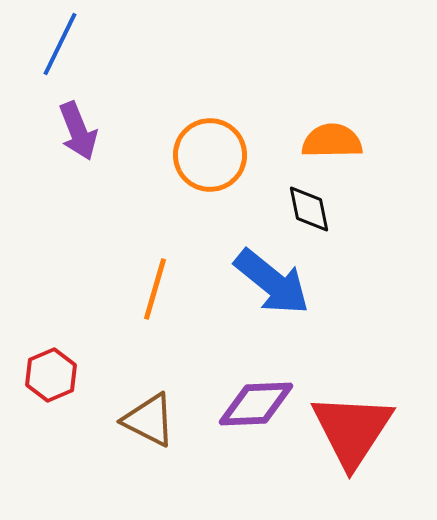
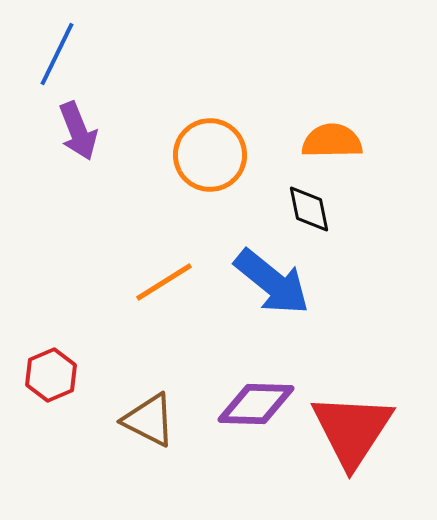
blue line: moved 3 px left, 10 px down
orange line: moved 9 px right, 7 px up; rotated 42 degrees clockwise
purple diamond: rotated 4 degrees clockwise
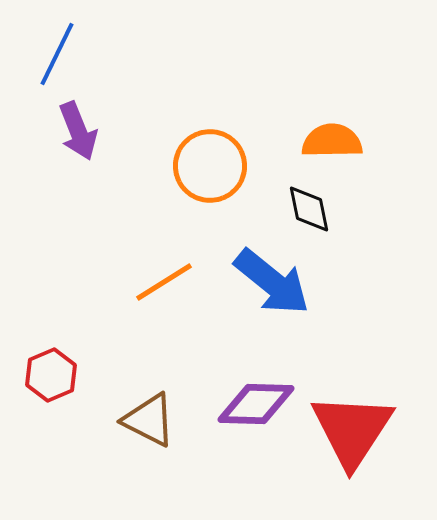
orange circle: moved 11 px down
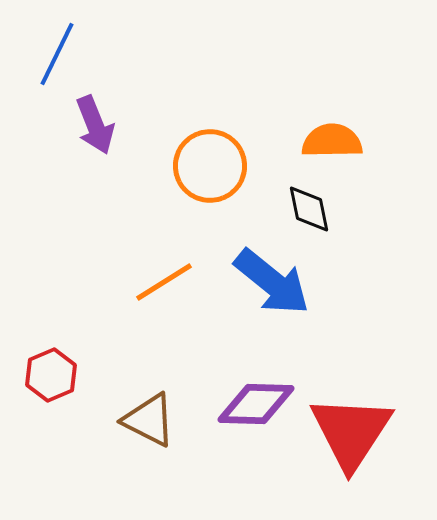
purple arrow: moved 17 px right, 6 px up
red triangle: moved 1 px left, 2 px down
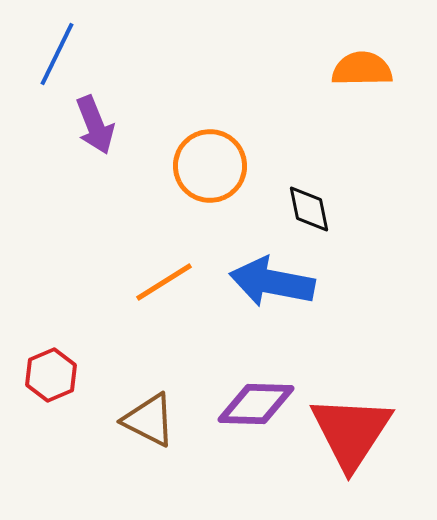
orange semicircle: moved 30 px right, 72 px up
blue arrow: rotated 152 degrees clockwise
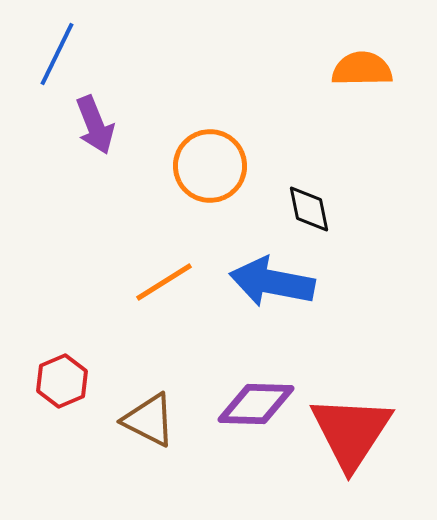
red hexagon: moved 11 px right, 6 px down
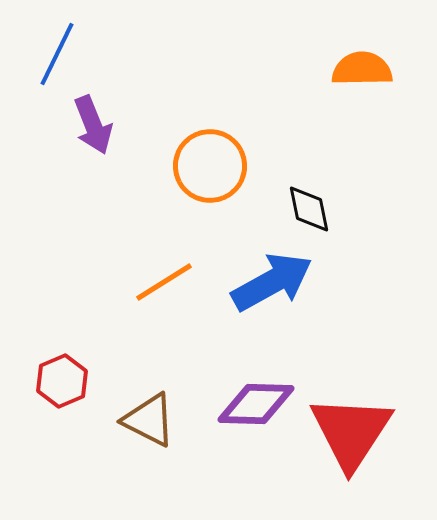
purple arrow: moved 2 px left
blue arrow: rotated 140 degrees clockwise
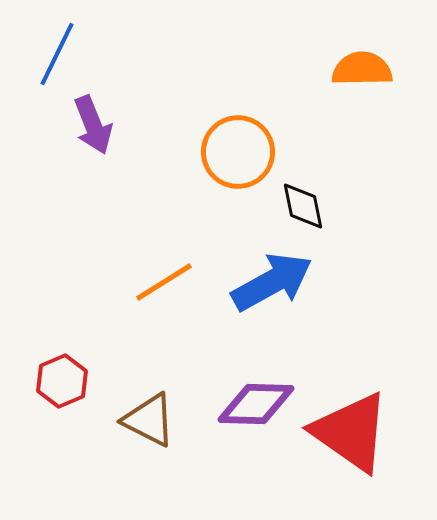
orange circle: moved 28 px right, 14 px up
black diamond: moved 6 px left, 3 px up
red triangle: rotated 28 degrees counterclockwise
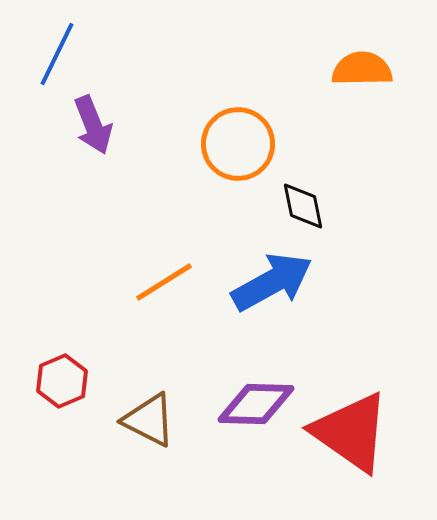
orange circle: moved 8 px up
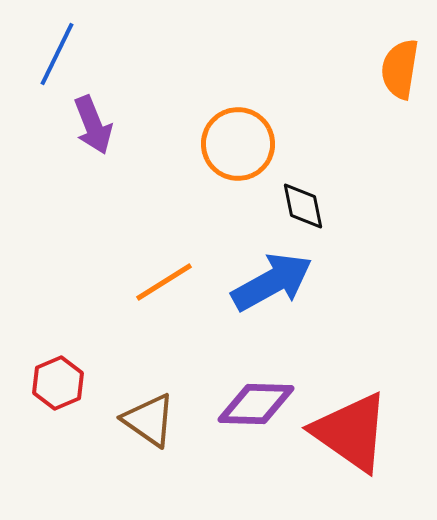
orange semicircle: moved 38 px right; rotated 80 degrees counterclockwise
red hexagon: moved 4 px left, 2 px down
brown triangle: rotated 8 degrees clockwise
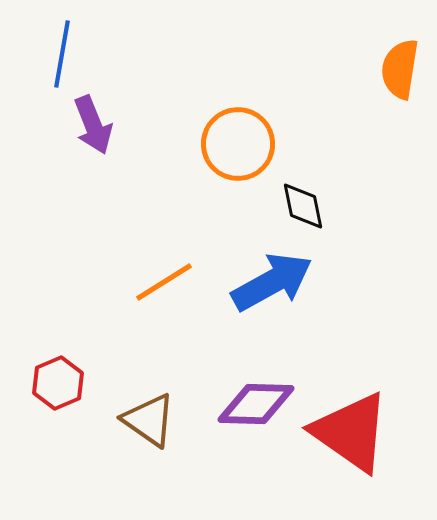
blue line: moved 5 px right; rotated 16 degrees counterclockwise
